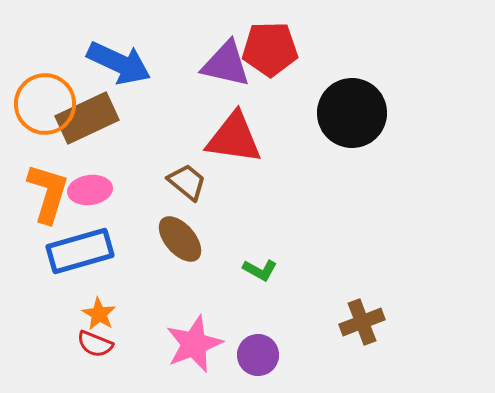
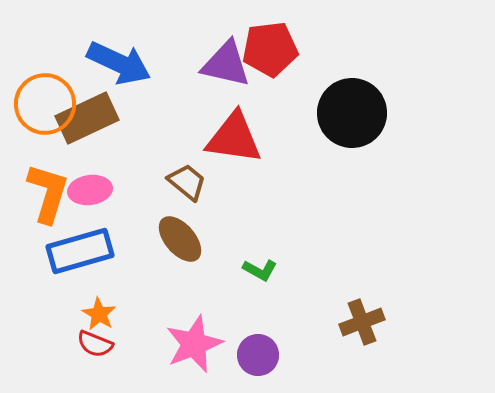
red pentagon: rotated 6 degrees counterclockwise
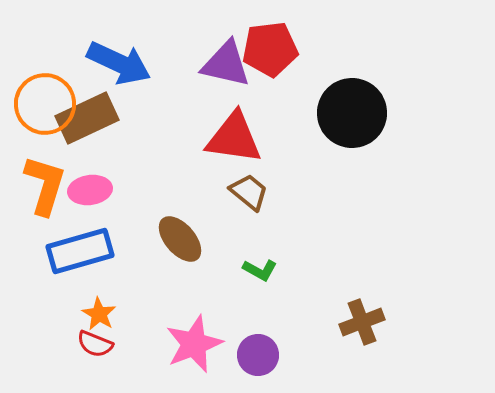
brown trapezoid: moved 62 px right, 10 px down
orange L-shape: moved 3 px left, 8 px up
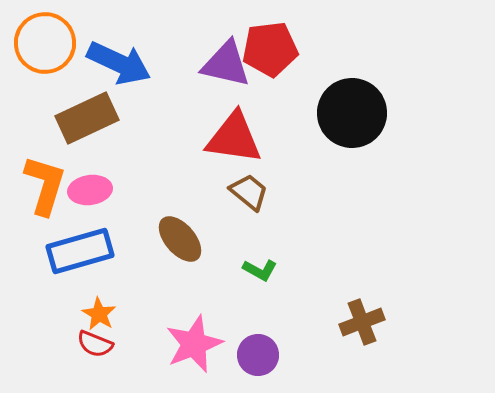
orange circle: moved 61 px up
